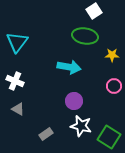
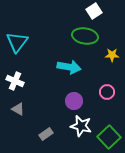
pink circle: moved 7 px left, 6 px down
green square: rotated 15 degrees clockwise
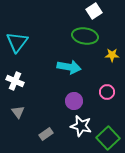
gray triangle: moved 3 px down; rotated 24 degrees clockwise
green square: moved 1 px left, 1 px down
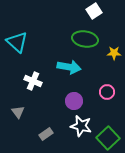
green ellipse: moved 3 px down
cyan triangle: rotated 25 degrees counterclockwise
yellow star: moved 2 px right, 2 px up
white cross: moved 18 px right
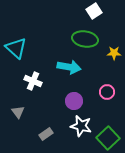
cyan triangle: moved 1 px left, 6 px down
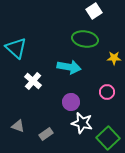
yellow star: moved 5 px down
white cross: rotated 18 degrees clockwise
purple circle: moved 3 px left, 1 px down
gray triangle: moved 14 px down; rotated 32 degrees counterclockwise
white star: moved 1 px right, 3 px up
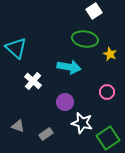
yellow star: moved 4 px left, 4 px up; rotated 24 degrees clockwise
purple circle: moved 6 px left
green square: rotated 10 degrees clockwise
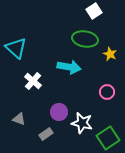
purple circle: moved 6 px left, 10 px down
gray triangle: moved 1 px right, 7 px up
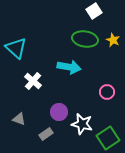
yellow star: moved 3 px right, 14 px up
white star: moved 1 px down
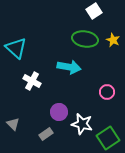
white cross: moved 1 px left; rotated 12 degrees counterclockwise
gray triangle: moved 6 px left, 5 px down; rotated 24 degrees clockwise
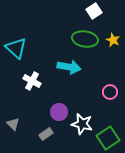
pink circle: moved 3 px right
